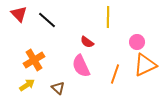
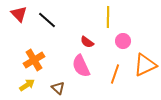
pink circle: moved 14 px left, 1 px up
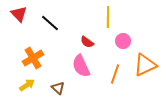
black line: moved 3 px right, 3 px down
orange cross: moved 1 px left, 2 px up
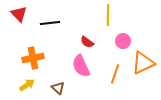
yellow line: moved 2 px up
black line: rotated 48 degrees counterclockwise
orange cross: rotated 20 degrees clockwise
orange triangle: moved 2 px left, 2 px up
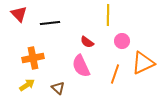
pink circle: moved 1 px left
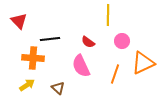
red triangle: moved 7 px down
black line: moved 16 px down
red semicircle: moved 1 px right
orange cross: rotated 15 degrees clockwise
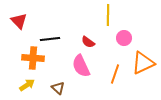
pink circle: moved 2 px right, 3 px up
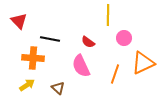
black line: rotated 18 degrees clockwise
